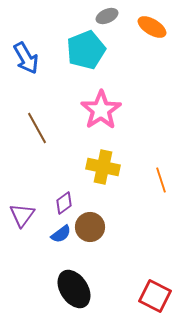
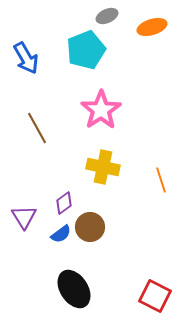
orange ellipse: rotated 48 degrees counterclockwise
purple triangle: moved 2 px right, 2 px down; rotated 8 degrees counterclockwise
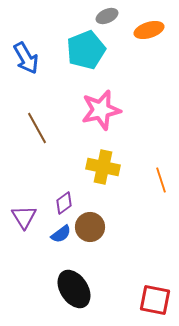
orange ellipse: moved 3 px left, 3 px down
pink star: rotated 21 degrees clockwise
red square: moved 4 px down; rotated 16 degrees counterclockwise
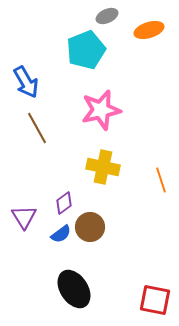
blue arrow: moved 24 px down
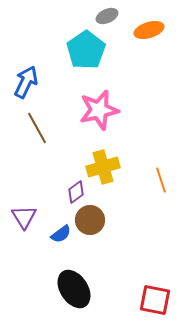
cyan pentagon: rotated 12 degrees counterclockwise
blue arrow: rotated 124 degrees counterclockwise
pink star: moved 2 px left
yellow cross: rotated 28 degrees counterclockwise
purple diamond: moved 12 px right, 11 px up
brown circle: moved 7 px up
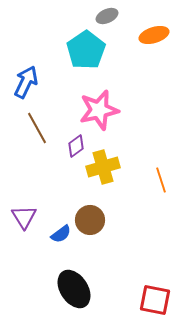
orange ellipse: moved 5 px right, 5 px down
purple diamond: moved 46 px up
